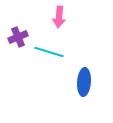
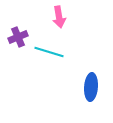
pink arrow: rotated 15 degrees counterclockwise
blue ellipse: moved 7 px right, 5 px down
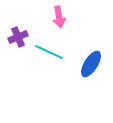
cyan line: rotated 8 degrees clockwise
blue ellipse: moved 23 px up; rotated 28 degrees clockwise
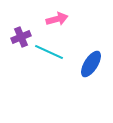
pink arrow: moved 2 px left, 2 px down; rotated 95 degrees counterclockwise
purple cross: moved 3 px right
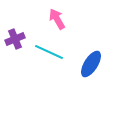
pink arrow: rotated 105 degrees counterclockwise
purple cross: moved 6 px left, 2 px down
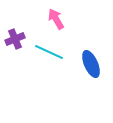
pink arrow: moved 1 px left
blue ellipse: rotated 56 degrees counterclockwise
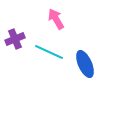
blue ellipse: moved 6 px left
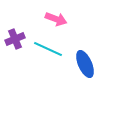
pink arrow: rotated 140 degrees clockwise
cyan line: moved 1 px left, 3 px up
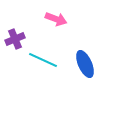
cyan line: moved 5 px left, 11 px down
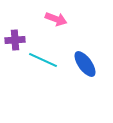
purple cross: moved 1 px down; rotated 18 degrees clockwise
blue ellipse: rotated 12 degrees counterclockwise
